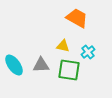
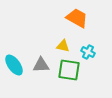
cyan cross: rotated 24 degrees counterclockwise
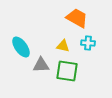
cyan cross: moved 9 px up; rotated 24 degrees counterclockwise
cyan ellipse: moved 7 px right, 18 px up
green square: moved 2 px left, 1 px down
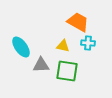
orange trapezoid: moved 1 px right, 4 px down
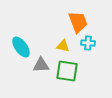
orange trapezoid: rotated 40 degrees clockwise
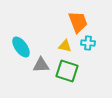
yellow triangle: moved 2 px right
green square: rotated 10 degrees clockwise
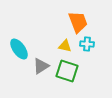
cyan cross: moved 1 px left, 1 px down
cyan ellipse: moved 2 px left, 2 px down
gray triangle: moved 1 px down; rotated 30 degrees counterclockwise
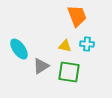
orange trapezoid: moved 1 px left, 6 px up
green square: moved 2 px right, 1 px down; rotated 10 degrees counterclockwise
